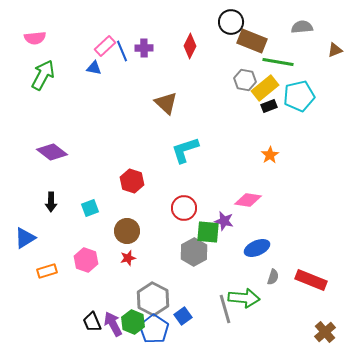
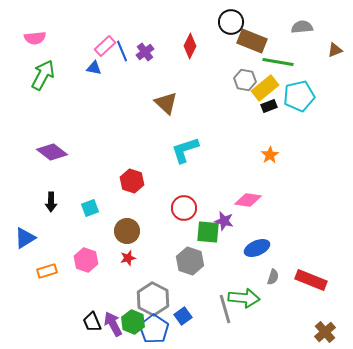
purple cross at (144, 48): moved 1 px right, 4 px down; rotated 36 degrees counterclockwise
gray hexagon at (194, 252): moved 4 px left, 9 px down; rotated 12 degrees counterclockwise
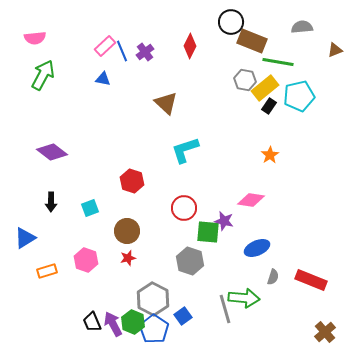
blue triangle at (94, 68): moved 9 px right, 11 px down
black rectangle at (269, 106): rotated 35 degrees counterclockwise
pink diamond at (248, 200): moved 3 px right
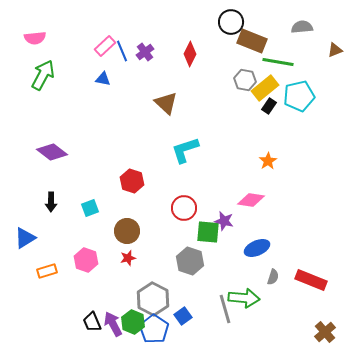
red diamond at (190, 46): moved 8 px down
orange star at (270, 155): moved 2 px left, 6 px down
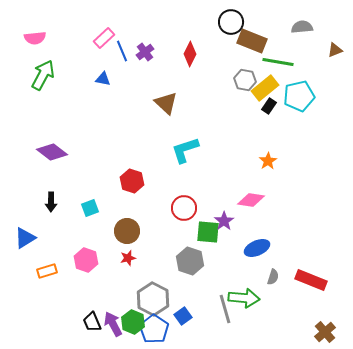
pink rectangle at (105, 46): moved 1 px left, 8 px up
purple star at (224, 221): rotated 24 degrees clockwise
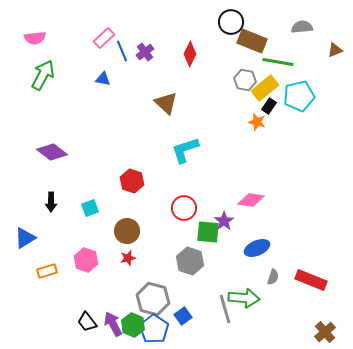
orange star at (268, 161): moved 11 px left, 39 px up; rotated 24 degrees counterclockwise
gray hexagon at (153, 299): rotated 12 degrees counterclockwise
black trapezoid at (92, 322): moved 5 px left; rotated 15 degrees counterclockwise
green hexagon at (133, 322): moved 3 px down
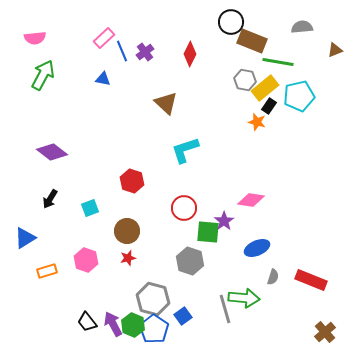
black arrow at (51, 202): moved 1 px left, 3 px up; rotated 30 degrees clockwise
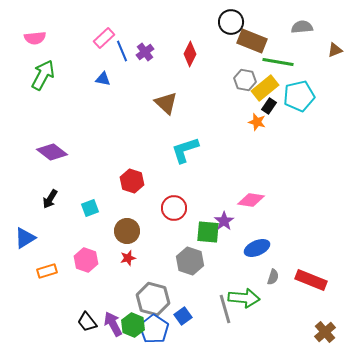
red circle at (184, 208): moved 10 px left
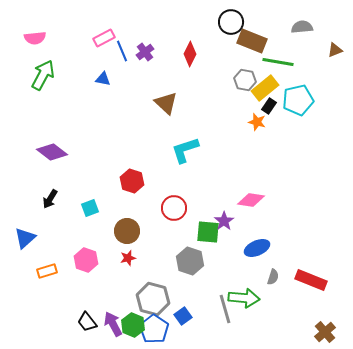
pink rectangle at (104, 38): rotated 15 degrees clockwise
cyan pentagon at (299, 96): moved 1 px left, 4 px down
blue triangle at (25, 238): rotated 10 degrees counterclockwise
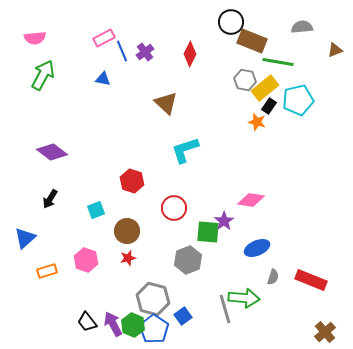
cyan square at (90, 208): moved 6 px right, 2 px down
gray hexagon at (190, 261): moved 2 px left, 1 px up; rotated 20 degrees clockwise
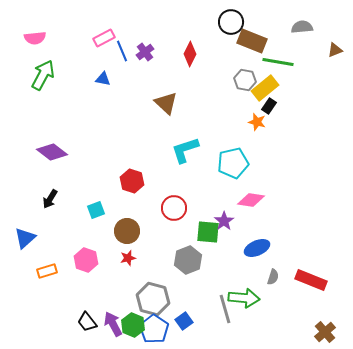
cyan pentagon at (298, 100): moved 65 px left, 63 px down
blue square at (183, 316): moved 1 px right, 5 px down
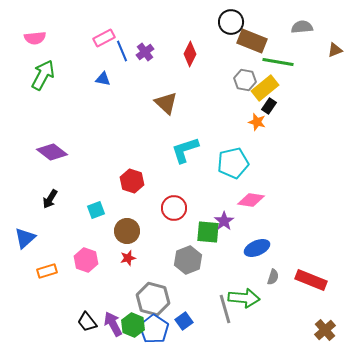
brown cross at (325, 332): moved 2 px up
